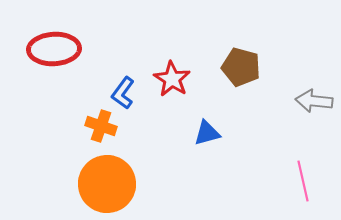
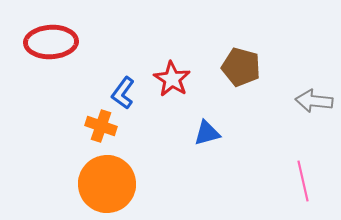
red ellipse: moved 3 px left, 7 px up
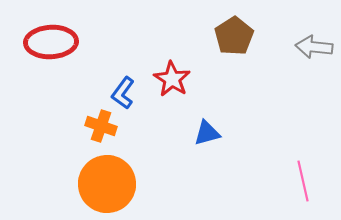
brown pentagon: moved 7 px left, 31 px up; rotated 24 degrees clockwise
gray arrow: moved 54 px up
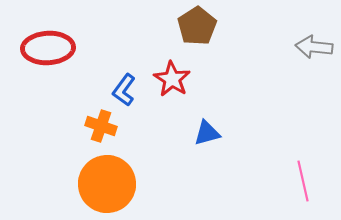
brown pentagon: moved 37 px left, 10 px up
red ellipse: moved 3 px left, 6 px down
blue L-shape: moved 1 px right, 3 px up
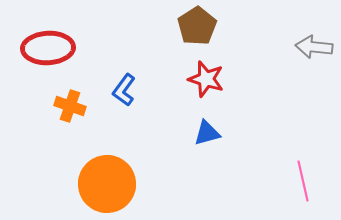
red star: moved 34 px right; rotated 15 degrees counterclockwise
orange cross: moved 31 px left, 20 px up
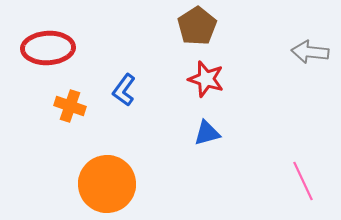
gray arrow: moved 4 px left, 5 px down
pink line: rotated 12 degrees counterclockwise
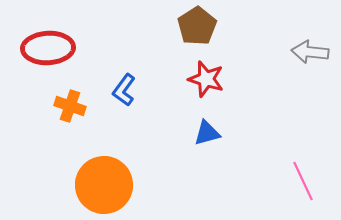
orange circle: moved 3 px left, 1 px down
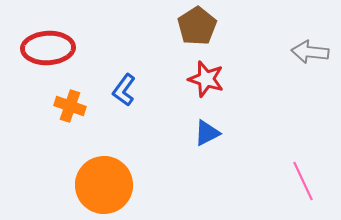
blue triangle: rotated 12 degrees counterclockwise
